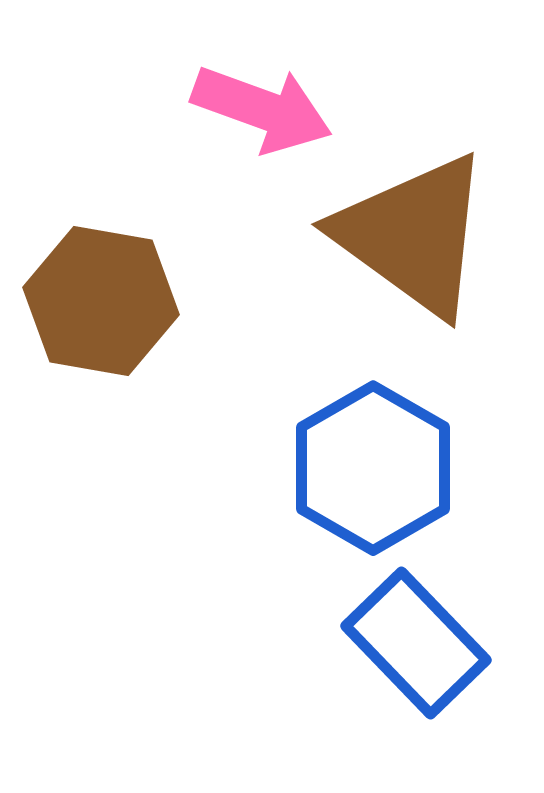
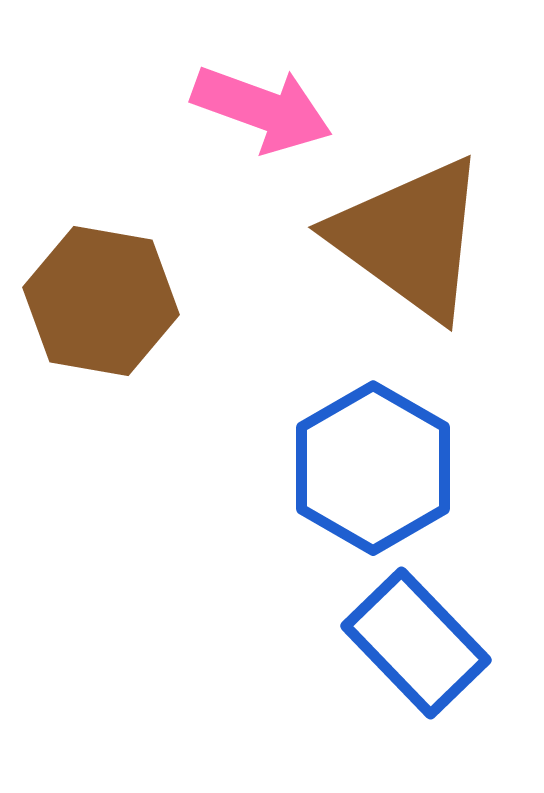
brown triangle: moved 3 px left, 3 px down
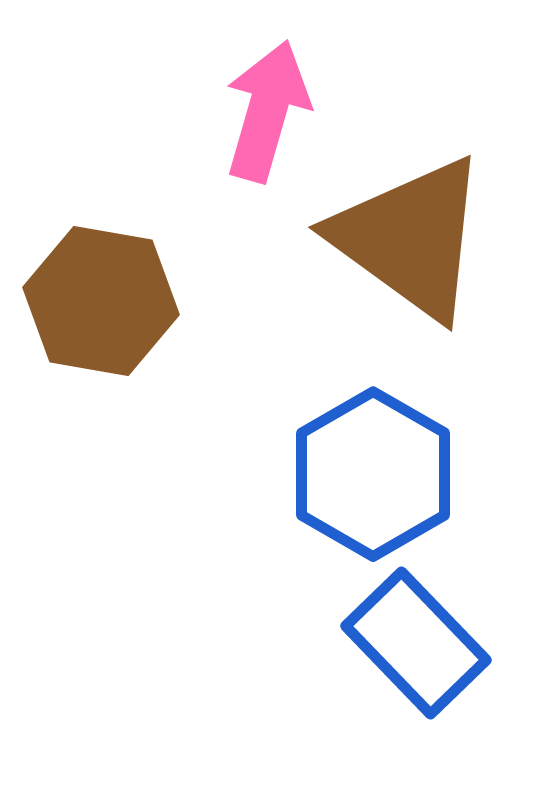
pink arrow: moved 5 px right, 2 px down; rotated 94 degrees counterclockwise
blue hexagon: moved 6 px down
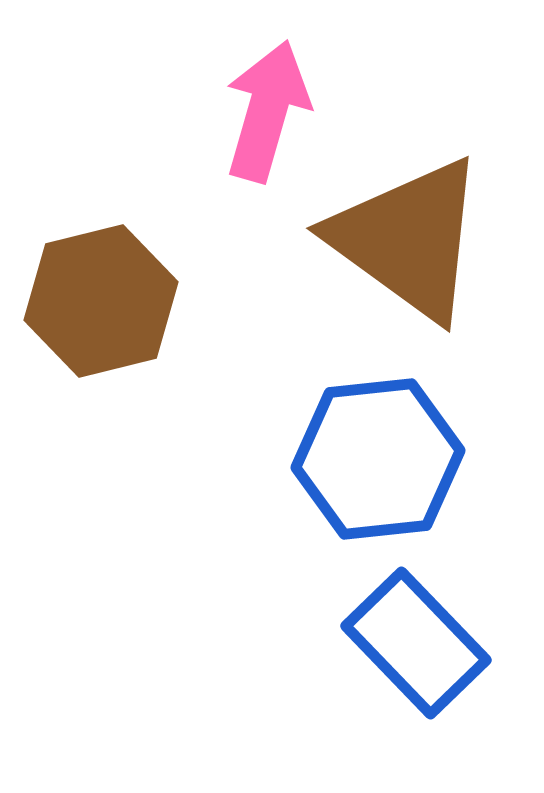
brown triangle: moved 2 px left, 1 px down
brown hexagon: rotated 24 degrees counterclockwise
blue hexagon: moved 5 px right, 15 px up; rotated 24 degrees clockwise
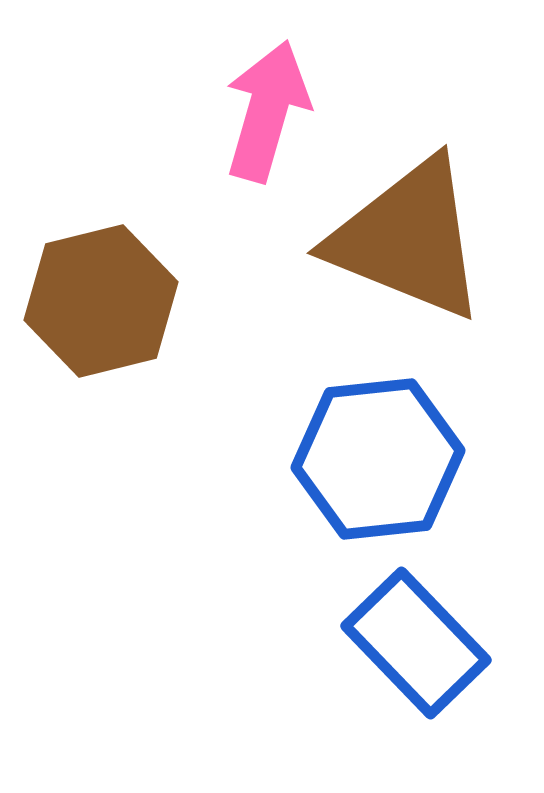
brown triangle: rotated 14 degrees counterclockwise
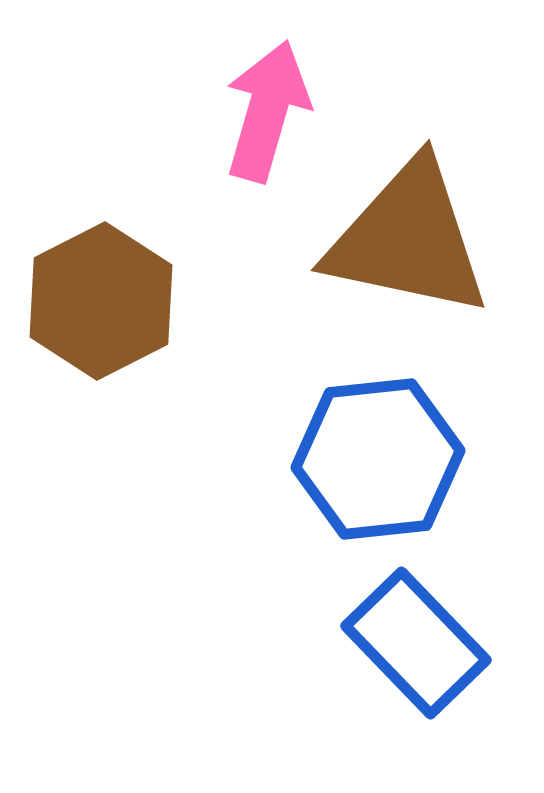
brown triangle: rotated 10 degrees counterclockwise
brown hexagon: rotated 13 degrees counterclockwise
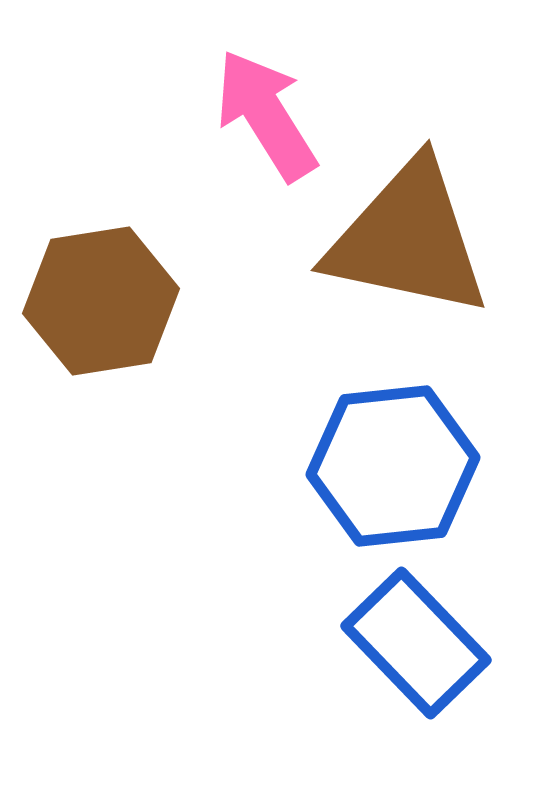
pink arrow: moved 1 px left, 4 px down; rotated 48 degrees counterclockwise
brown hexagon: rotated 18 degrees clockwise
blue hexagon: moved 15 px right, 7 px down
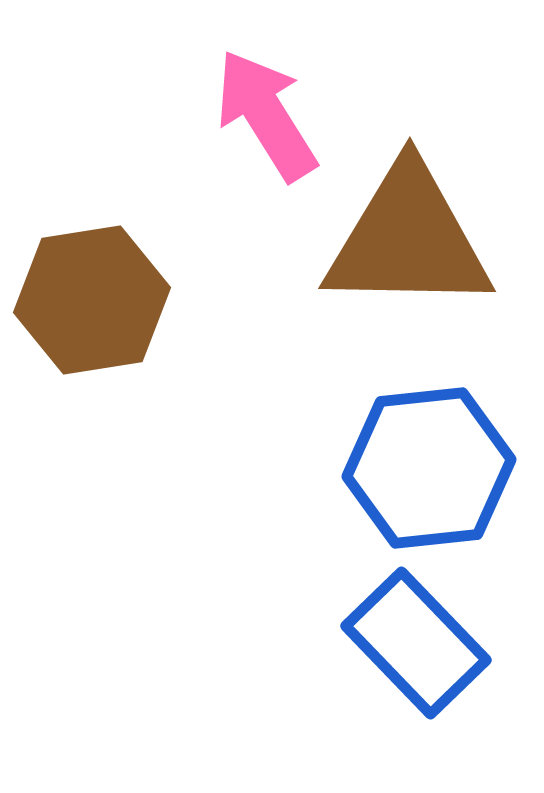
brown triangle: rotated 11 degrees counterclockwise
brown hexagon: moved 9 px left, 1 px up
blue hexagon: moved 36 px right, 2 px down
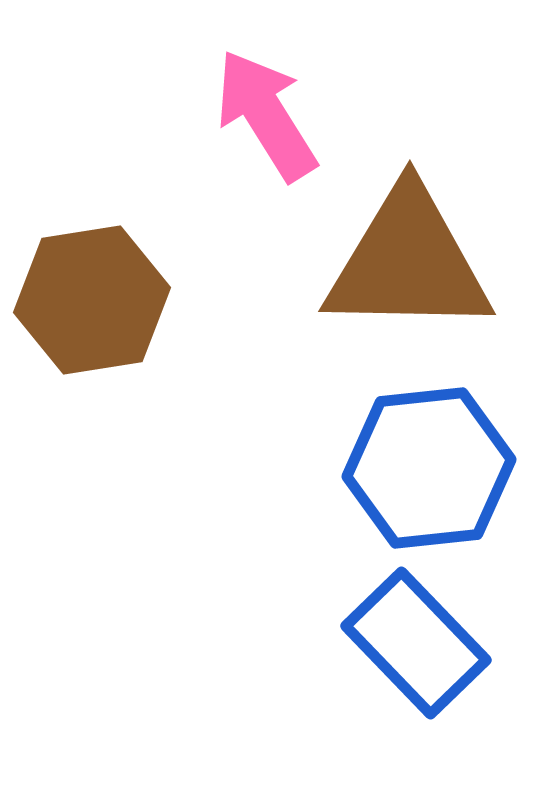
brown triangle: moved 23 px down
